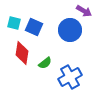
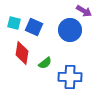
blue cross: rotated 30 degrees clockwise
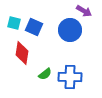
green semicircle: moved 11 px down
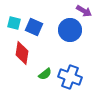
blue cross: rotated 20 degrees clockwise
